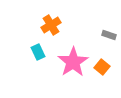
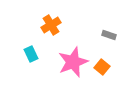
cyan rectangle: moved 7 px left, 2 px down
pink star: rotated 12 degrees clockwise
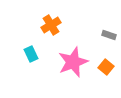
orange square: moved 4 px right
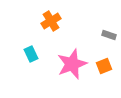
orange cross: moved 4 px up
pink star: moved 1 px left, 2 px down
orange square: moved 2 px left, 1 px up; rotated 28 degrees clockwise
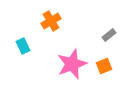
gray rectangle: rotated 56 degrees counterclockwise
cyan rectangle: moved 8 px left, 8 px up
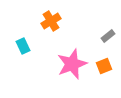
gray rectangle: moved 1 px left, 1 px down
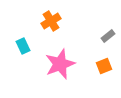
pink star: moved 12 px left
